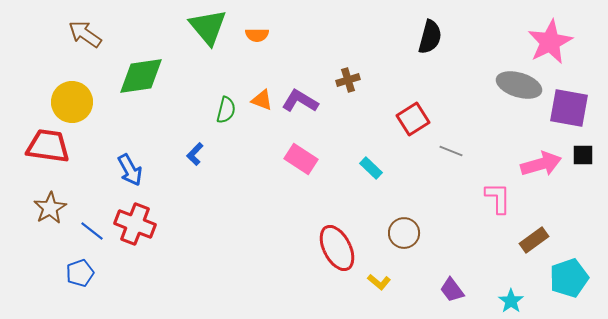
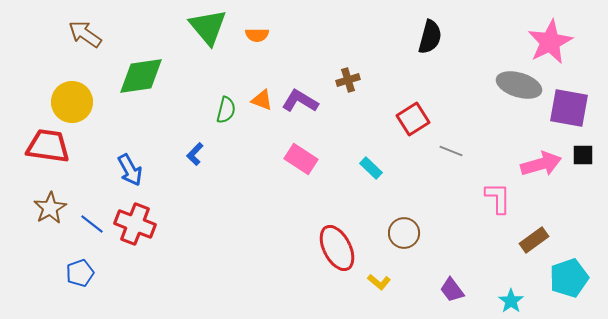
blue line: moved 7 px up
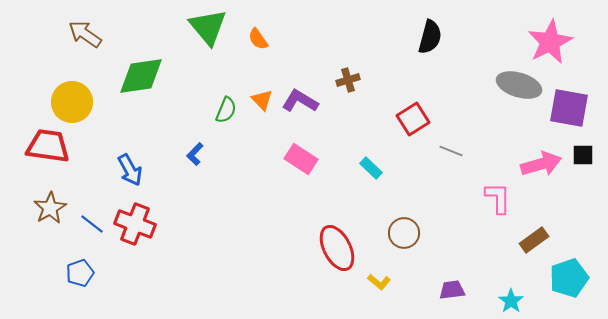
orange semicircle: moved 1 px right, 4 px down; rotated 55 degrees clockwise
orange triangle: rotated 25 degrees clockwise
green semicircle: rotated 8 degrees clockwise
purple trapezoid: rotated 120 degrees clockwise
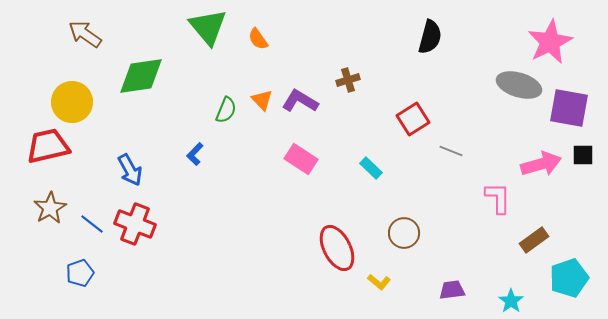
red trapezoid: rotated 21 degrees counterclockwise
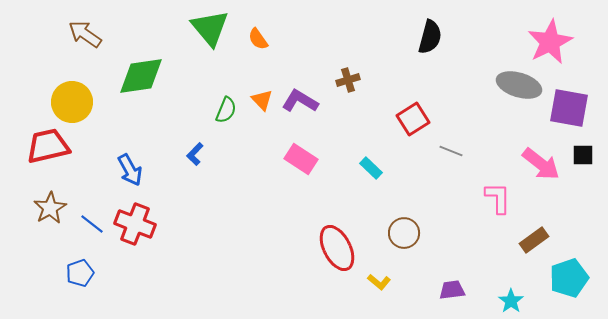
green triangle: moved 2 px right, 1 px down
pink arrow: rotated 54 degrees clockwise
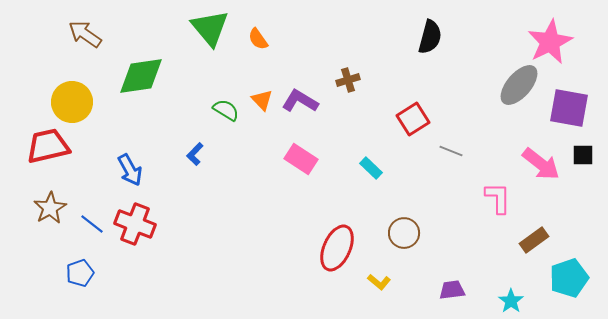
gray ellipse: rotated 66 degrees counterclockwise
green semicircle: rotated 80 degrees counterclockwise
red ellipse: rotated 51 degrees clockwise
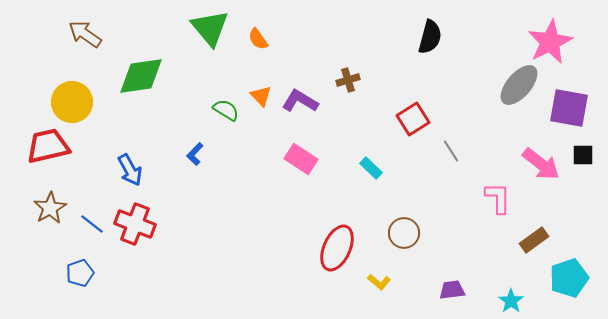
orange triangle: moved 1 px left, 4 px up
gray line: rotated 35 degrees clockwise
